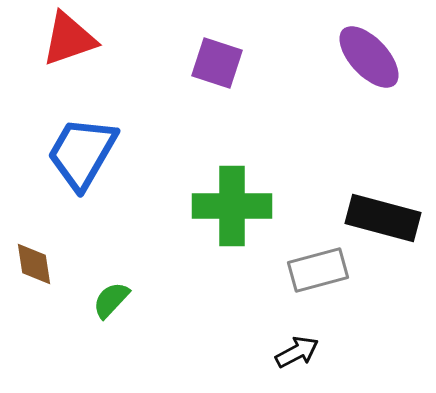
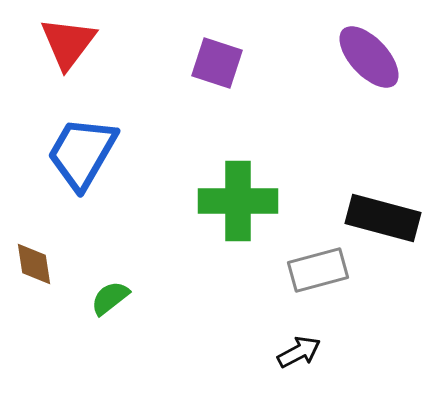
red triangle: moved 1 px left, 4 px down; rotated 34 degrees counterclockwise
green cross: moved 6 px right, 5 px up
green semicircle: moved 1 px left, 2 px up; rotated 9 degrees clockwise
black arrow: moved 2 px right
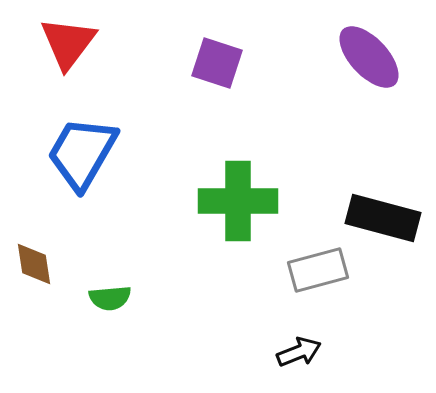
green semicircle: rotated 147 degrees counterclockwise
black arrow: rotated 6 degrees clockwise
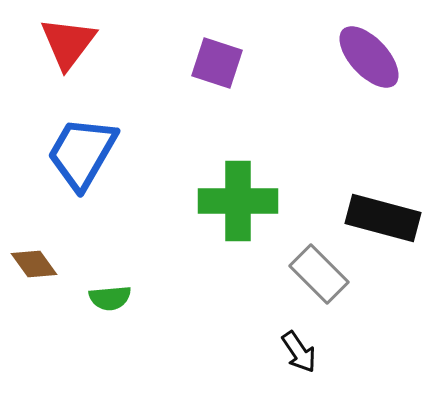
brown diamond: rotated 27 degrees counterclockwise
gray rectangle: moved 1 px right, 4 px down; rotated 60 degrees clockwise
black arrow: rotated 78 degrees clockwise
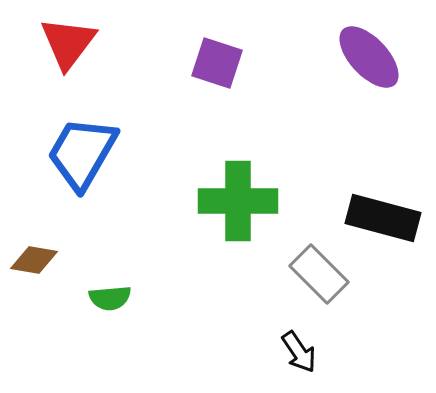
brown diamond: moved 4 px up; rotated 45 degrees counterclockwise
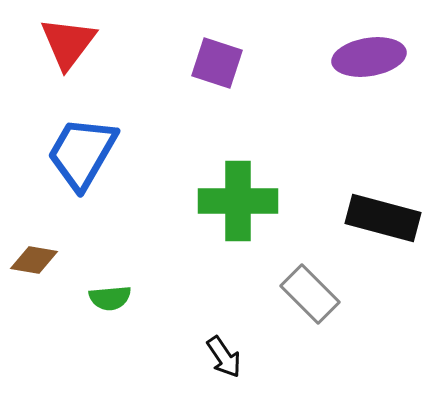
purple ellipse: rotated 56 degrees counterclockwise
gray rectangle: moved 9 px left, 20 px down
black arrow: moved 75 px left, 5 px down
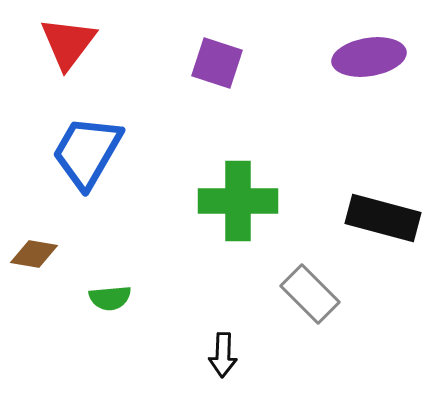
blue trapezoid: moved 5 px right, 1 px up
brown diamond: moved 6 px up
black arrow: moved 1 px left, 2 px up; rotated 36 degrees clockwise
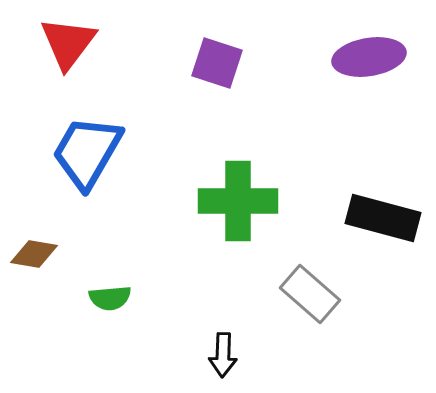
gray rectangle: rotated 4 degrees counterclockwise
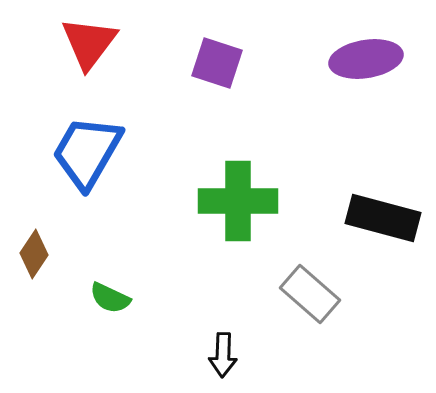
red triangle: moved 21 px right
purple ellipse: moved 3 px left, 2 px down
brown diamond: rotated 66 degrees counterclockwise
green semicircle: rotated 30 degrees clockwise
